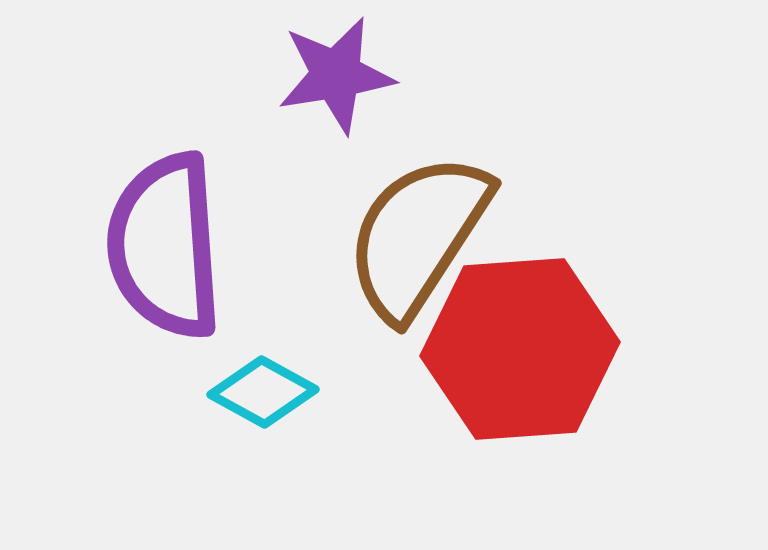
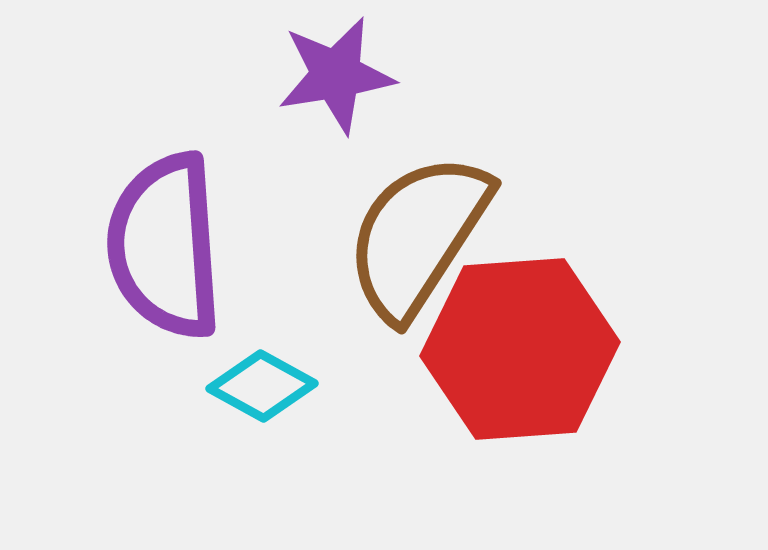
cyan diamond: moved 1 px left, 6 px up
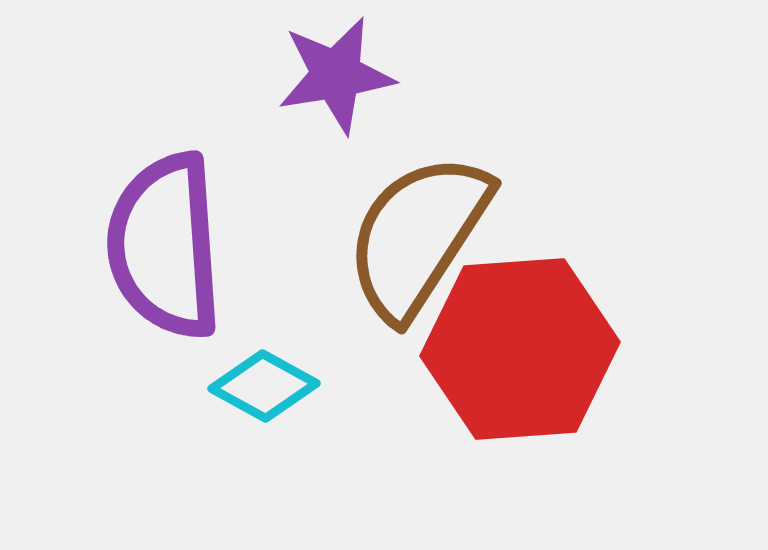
cyan diamond: moved 2 px right
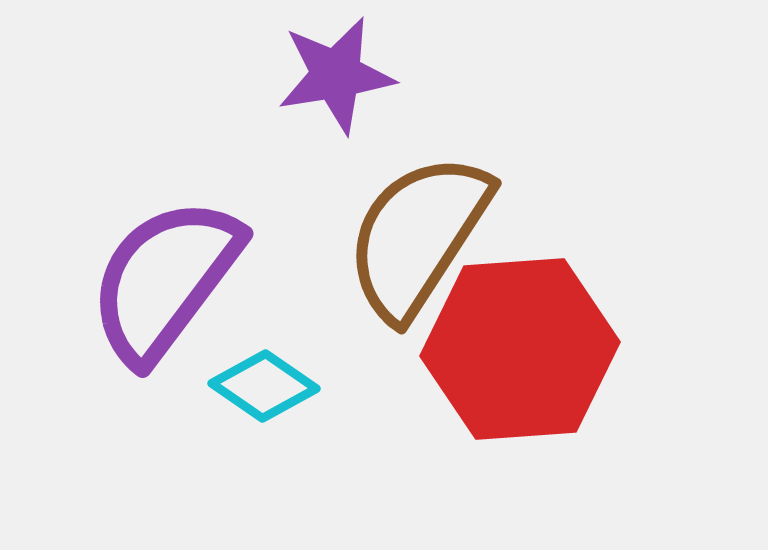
purple semicircle: moved 34 px down; rotated 41 degrees clockwise
cyan diamond: rotated 6 degrees clockwise
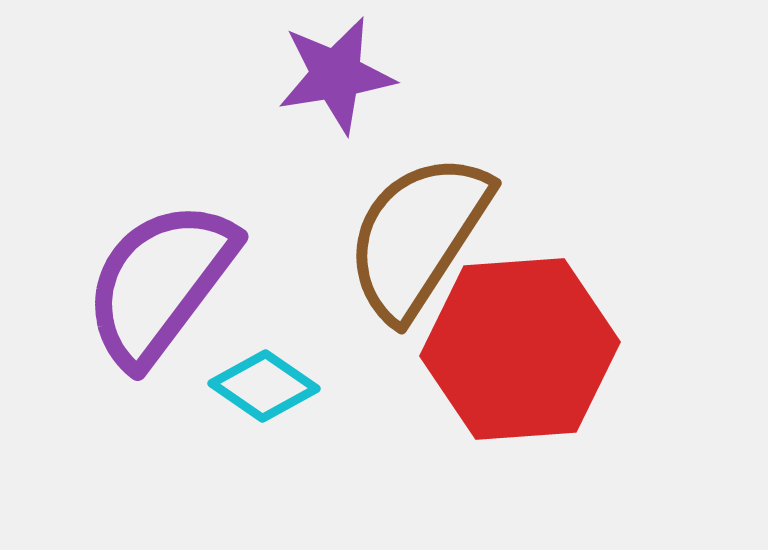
purple semicircle: moved 5 px left, 3 px down
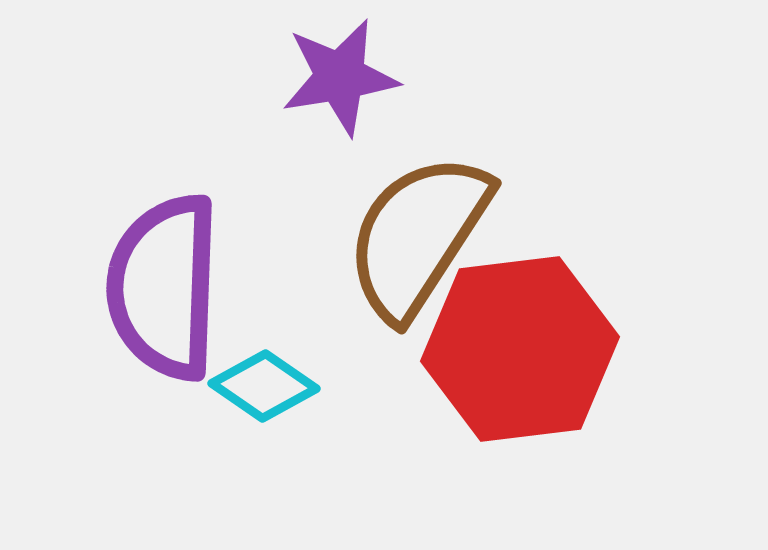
purple star: moved 4 px right, 2 px down
purple semicircle: moved 4 px right, 4 px down; rotated 35 degrees counterclockwise
red hexagon: rotated 3 degrees counterclockwise
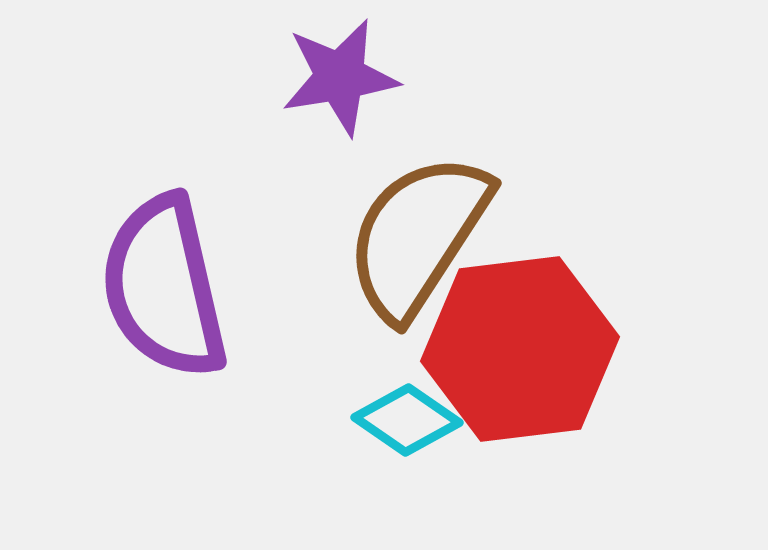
purple semicircle: rotated 15 degrees counterclockwise
cyan diamond: moved 143 px right, 34 px down
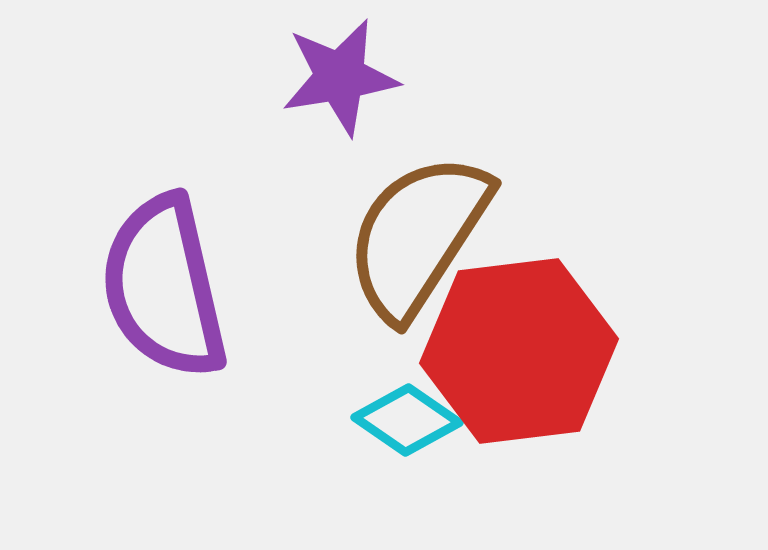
red hexagon: moved 1 px left, 2 px down
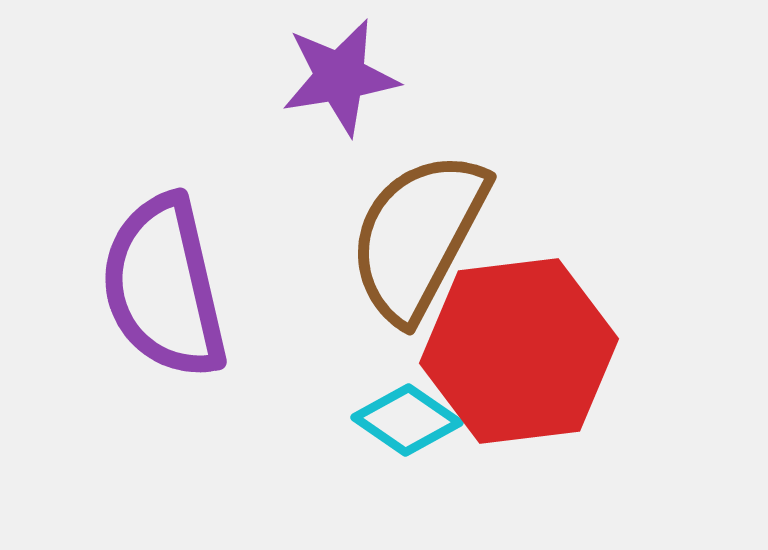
brown semicircle: rotated 5 degrees counterclockwise
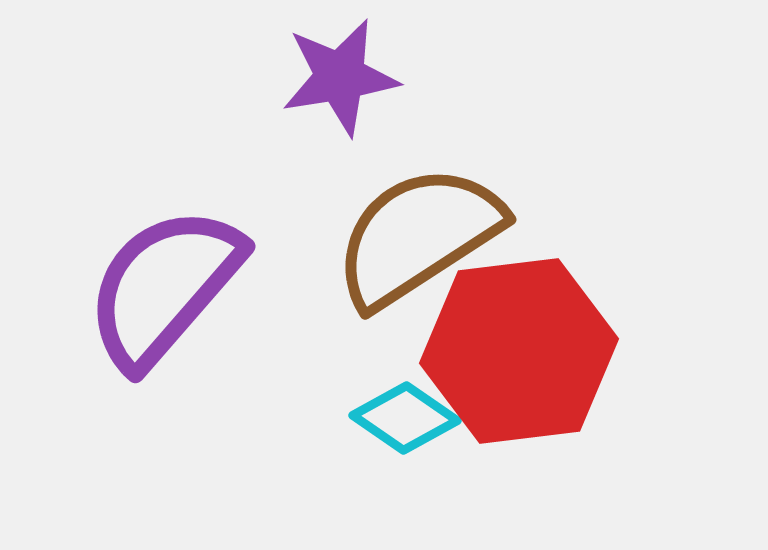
brown semicircle: rotated 29 degrees clockwise
purple semicircle: rotated 54 degrees clockwise
cyan diamond: moved 2 px left, 2 px up
